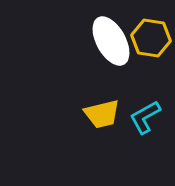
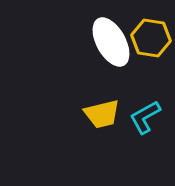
white ellipse: moved 1 px down
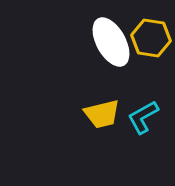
cyan L-shape: moved 2 px left
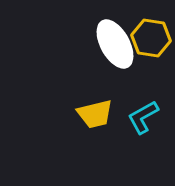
white ellipse: moved 4 px right, 2 px down
yellow trapezoid: moved 7 px left
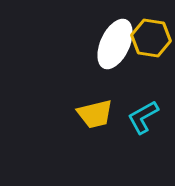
white ellipse: rotated 54 degrees clockwise
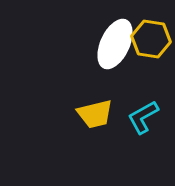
yellow hexagon: moved 1 px down
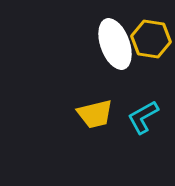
white ellipse: rotated 45 degrees counterclockwise
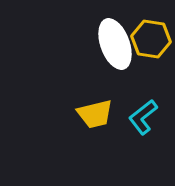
cyan L-shape: rotated 9 degrees counterclockwise
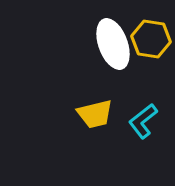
white ellipse: moved 2 px left
cyan L-shape: moved 4 px down
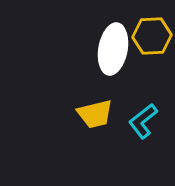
yellow hexagon: moved 1 px right, 3 px up; rotated 12 degrees counterclockwise
white ellipse: moved 5 px down; rotated 30 degrees clockwise
